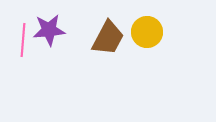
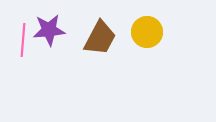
brown trapezoid: moved 8 px left
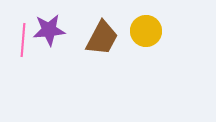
yellow circle: moved 1 px left, 1 px up
brown trapezoid: moved 2 px right
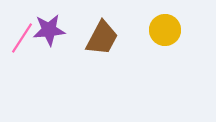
yellow circle: moved 19 px right, 1 px up
pink line: moved 1 px left, 2 px up; rotated 28 degrees clockwise
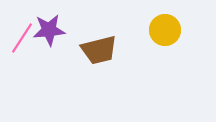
brown trapezoid: moved 3 px left, 12 px down; rotated 48 degrees clockwise
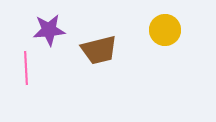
pink line: moved 4 px right, 30 px down; rotated 36 degrees counterclockwise
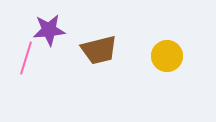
yellow circle: moved 2 px right, 26 px down
pink line: moved 10 px up; rotated 20 degrees clockwise
